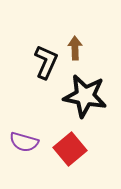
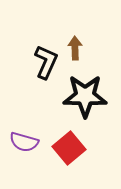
black star: rotated 9 degrees counterclockwise
red square: moved 1 px left, 1 px up
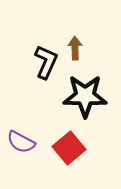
purple semicircle: moved 3 px left; rotated 12 degrees clockwise
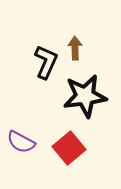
black star: rotated 9 degrees counterclockwise
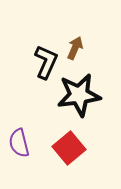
brown arrow: rotated 25 degrees clockwise
black star: moved 6 px left, 1 px up
purple semicircle: moved 2 px left, 1 px down; rotated 48 degrees clockwise
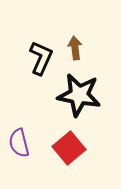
brown arrow: rotated 30 degrees counterclockwise
black L-shape: moved 5 px left, 4 px up
black star: rotated 18 degrees clockwise
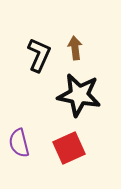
black L-shape: moved 2 px left, 3 px up
red square: rotated 16 degrees clockwise
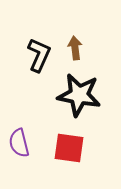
red square: rotated 32 degrees clockwise
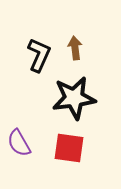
black star: moved 5 px left, 3 px down; rotated 18 degrees counterclockwise
purple semicircle: rotated 16 degrees counterclockwise
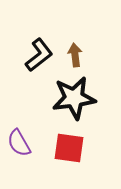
brown arrow: moved 7 px down
black L-shape: rotated 28 degrees clockwise
